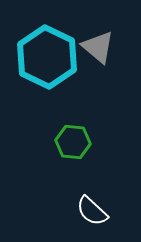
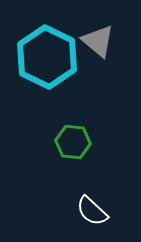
gray triangle: moved 6 px up
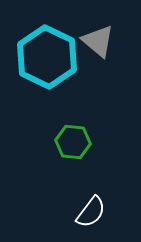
white semicircle: moved 1 px left, 1 px down; rotated 96 degrees counterclockwise
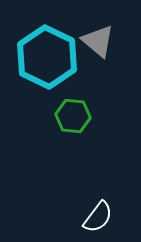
green hexagon: moved 26 px up
white semicircle: moved 7 px right, 5 px down
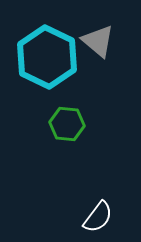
green hexagon: moved 6 px left, 8 px down
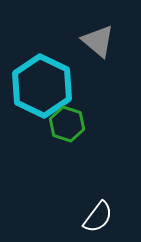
cyan hexagon: moved 5 px left, 29 px down
green hexagon: rotated 12 degrees clockwise
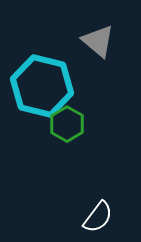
cyan hexagon: rotated 12 degrees counterclockwise
green hexagon: rotated 12 degrees clockwise
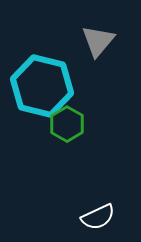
gray triangle: rotated 30 degrees clockwise
white semicircle: rotated 28 degrees clockwise
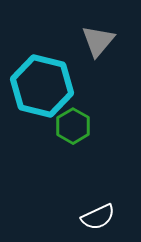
green hexagon: moved 6 px right, 2 px down
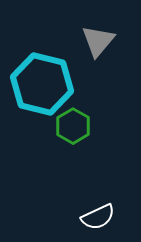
cyan hexagon: moved 2 px up
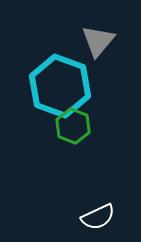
cyan hexagon: moved 18 px right, 2 px down; rotated 6 degrees clockwise
green hexagon: rotated 8 degrees counterclockwise
